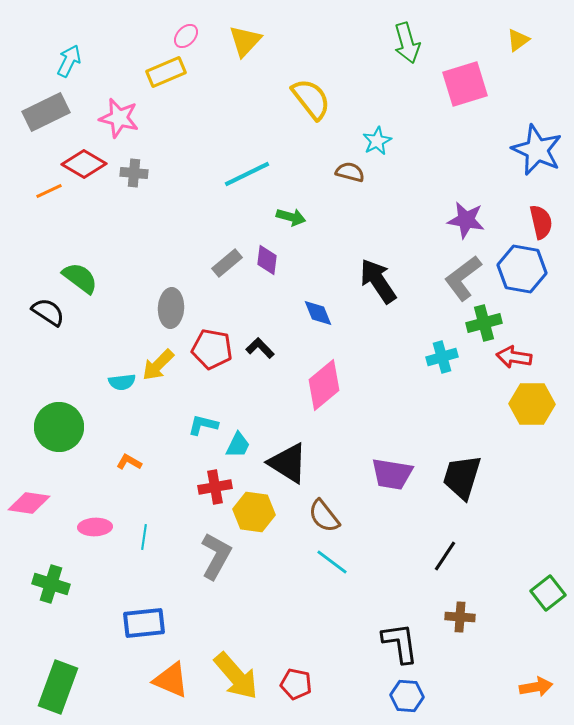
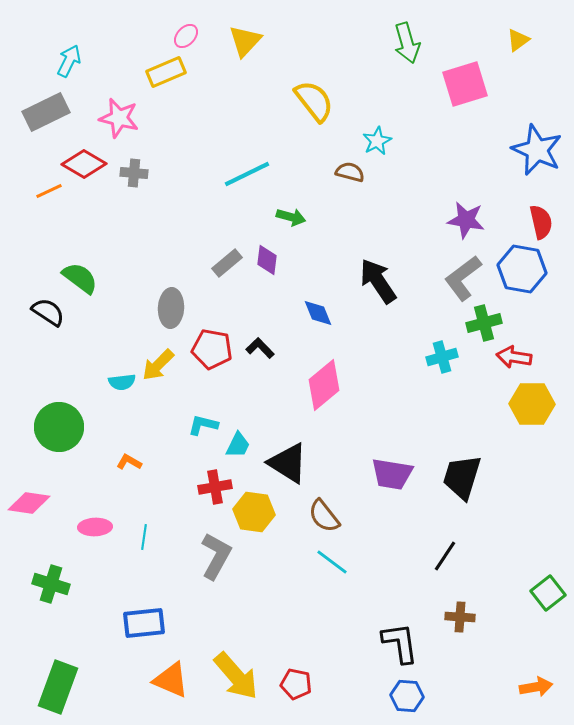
yellow semicircle at (311, 99): moved 3 px right, 2 px down
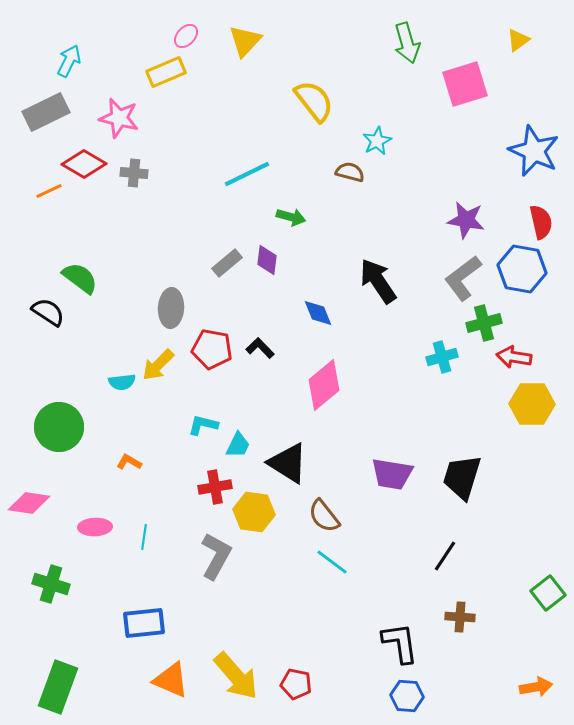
blue star at (537, 150): moved 3 px left, 1 px down
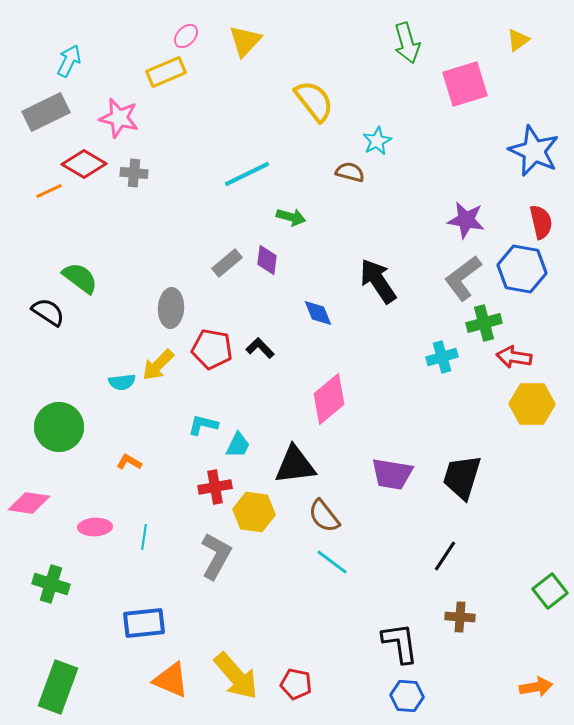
pink diamond at (324, 385): moved 5 px right, 14 px down
black triangle at (288, 463): moved 7 px right, 2 px down; rotated 39 degrees counterclockwise
green square at (548, 593): moved 2 px right, 2 px up
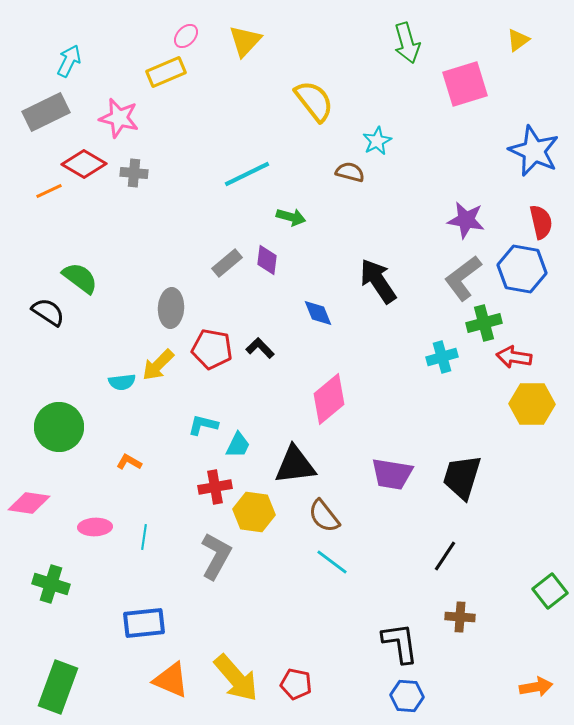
yellow arrow at (236, 676): moved 2 px down
